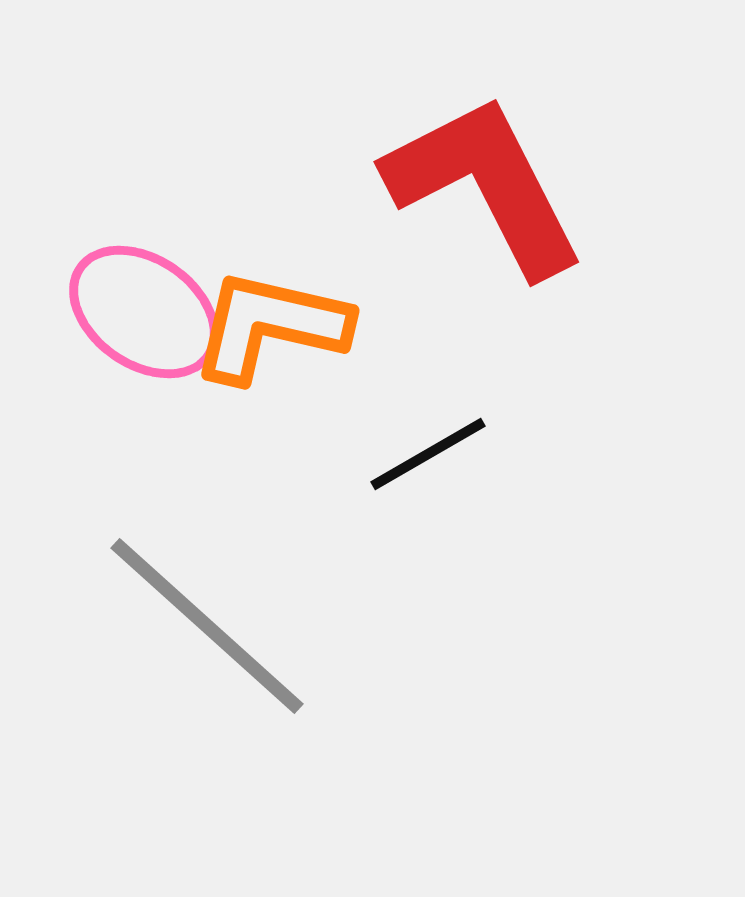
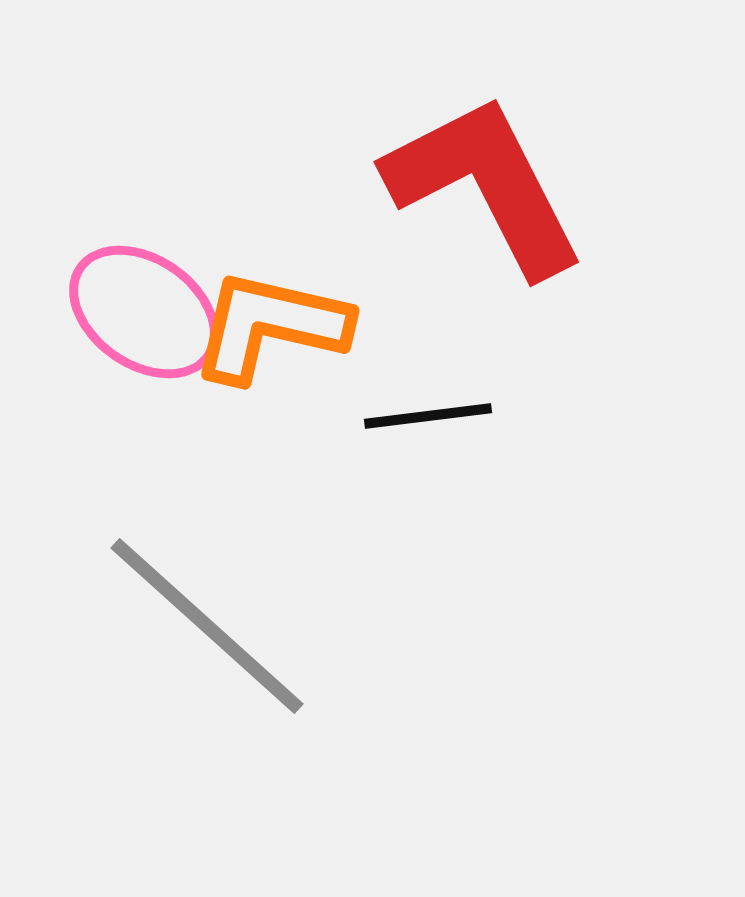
black line: moved 38 px up; rotated 23 degrees clockwise
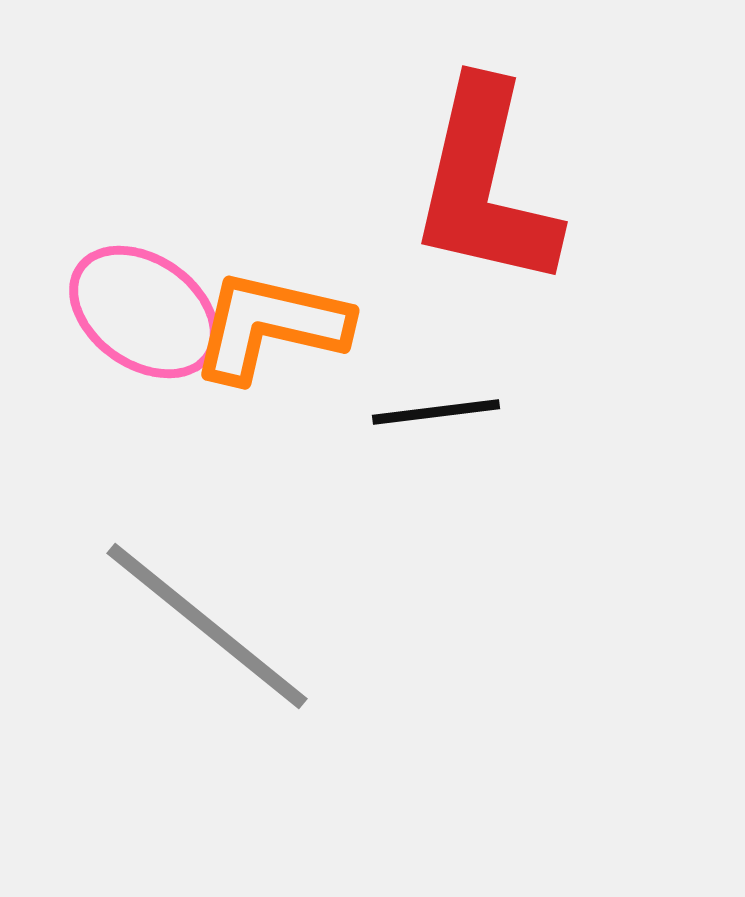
red L-shape: rotated 140 degrees counterclockwise
black line: moved 8 px right, 4 px up
gray line: rotated 3 degrees counterclockwise
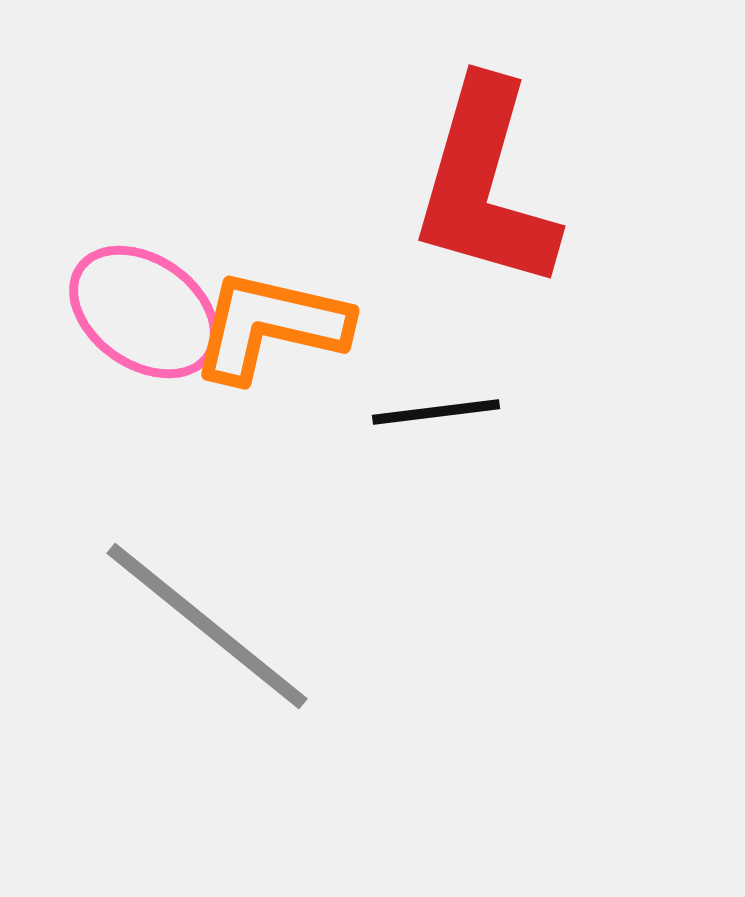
red L-shape: rotated 3 degrees clockwise
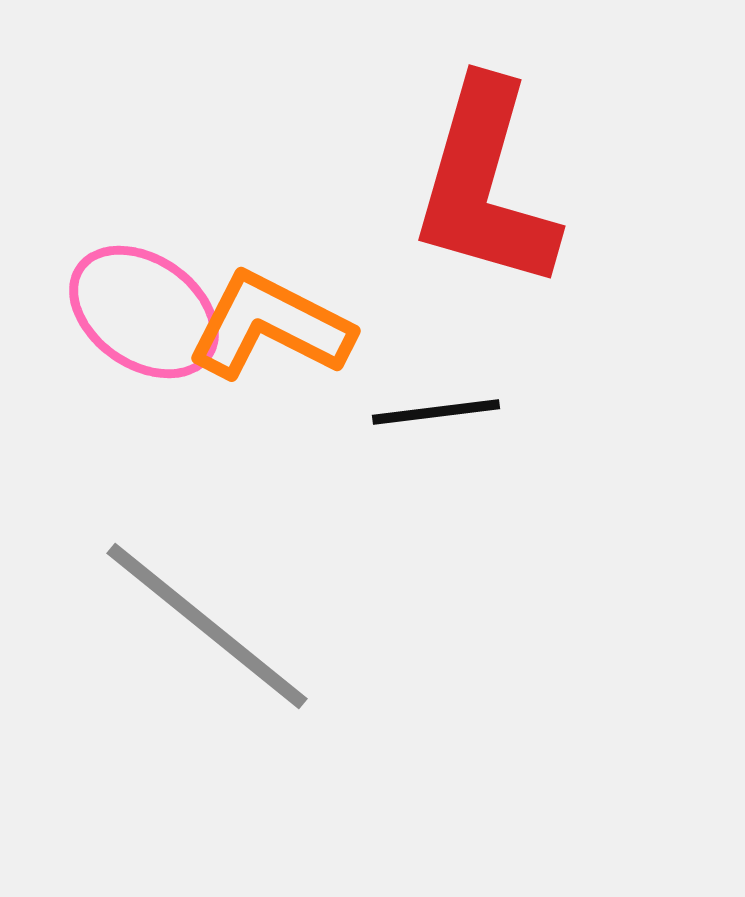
orange L-shape: rotated 14 degrees clockwise
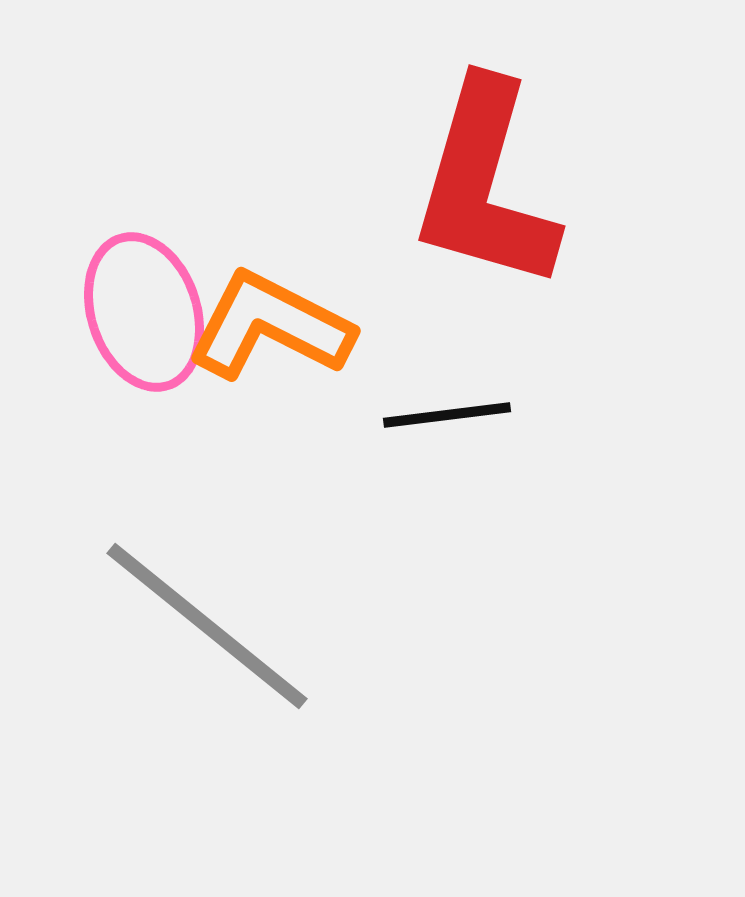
pink ellipse: rotated 37 degrees clockwise
black line: moved 11 px right, 3 px down
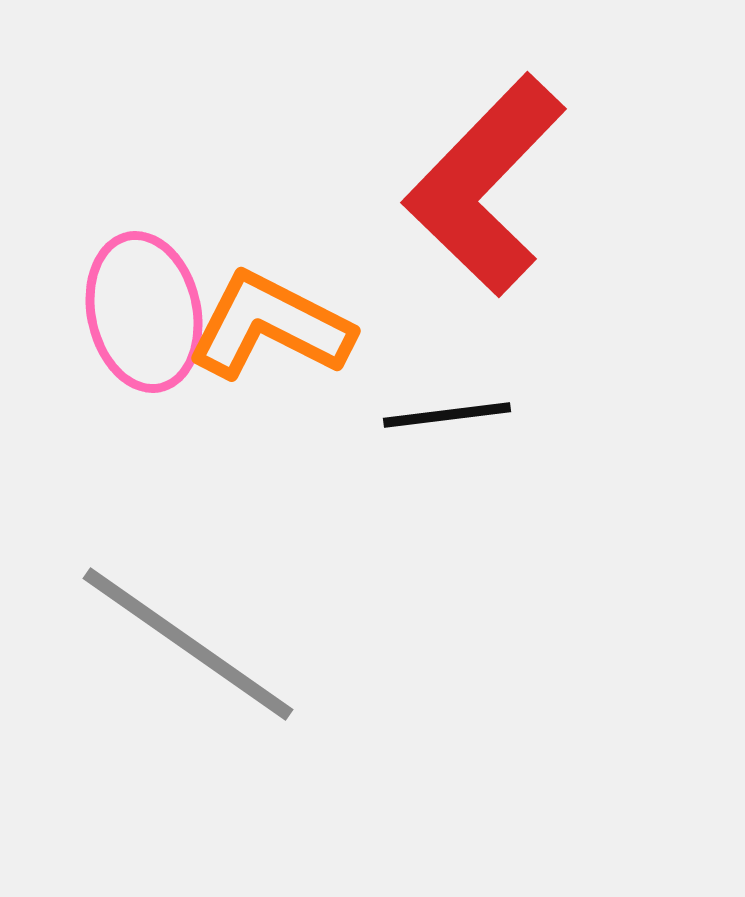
red L-shape: rotated 28 degrees clockwise
pink ellipse: rotated 6 degrees clockwise
gray line: moved 19 px left, 18 px down; rotated 4 degrees counterclockwise
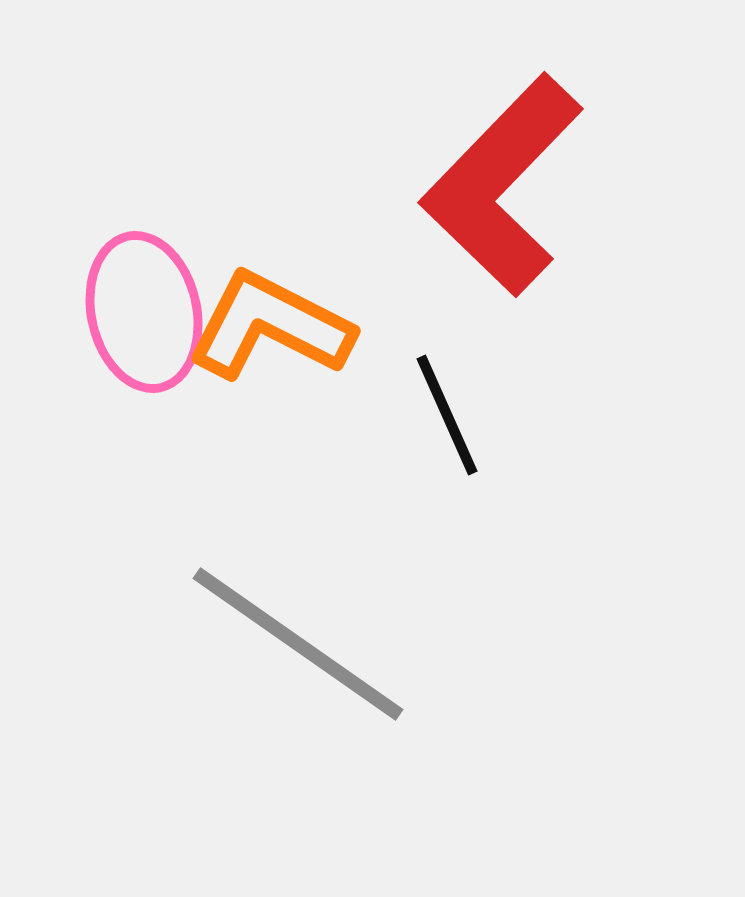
red L-shape: moved 17 px right
black line: rotated 73 degrees clockwise
gray line: moved 110 px right
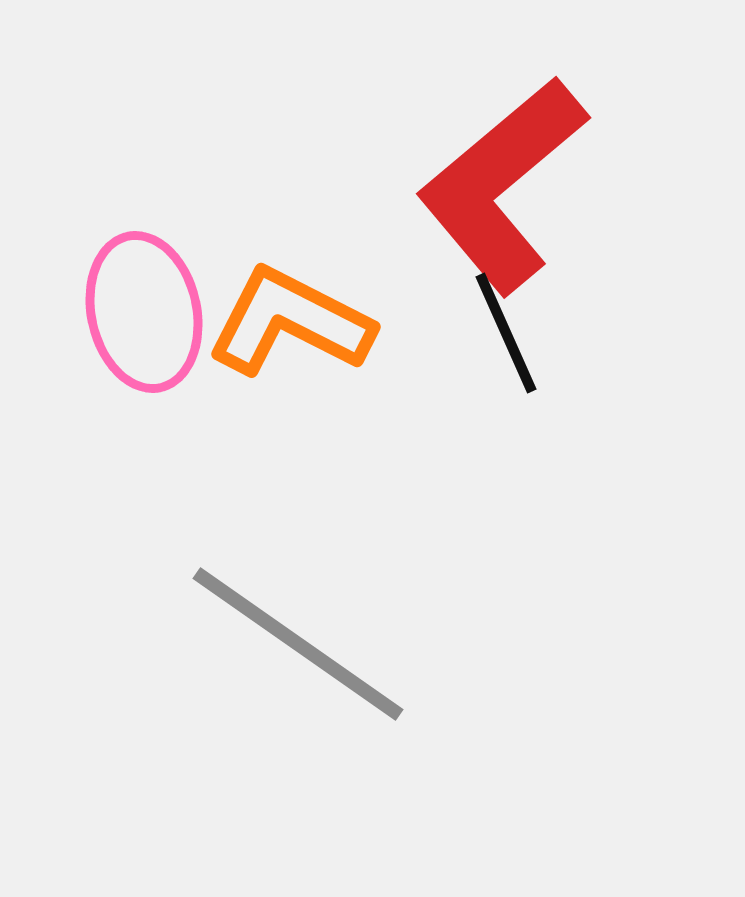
red L-shape: rotated 6 degrees clockwise
orange L-shape: moved 20 px right, 4 px up
black line: moved 59 px right, 82 px up
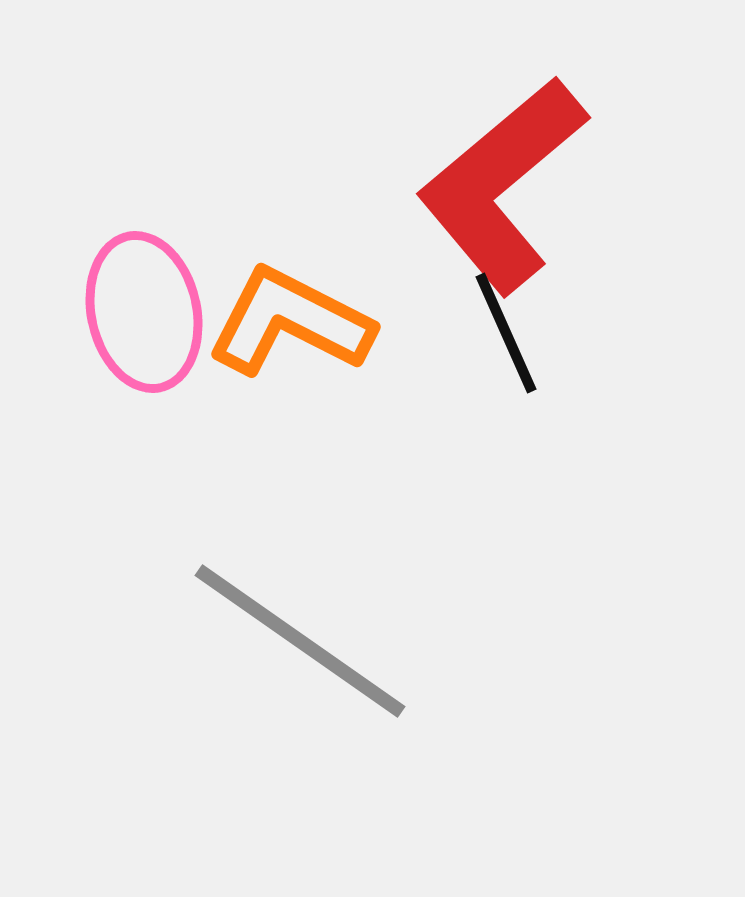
gray line: moved 2 px right, 3 px up
